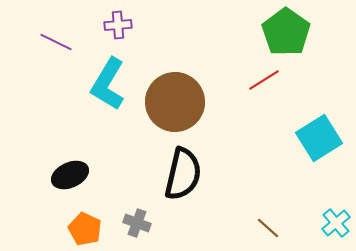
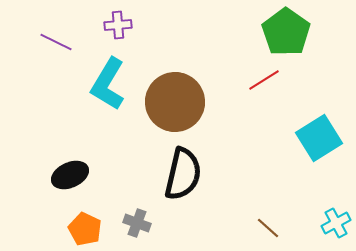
cyan cross: rotated 12 degrees clockwise
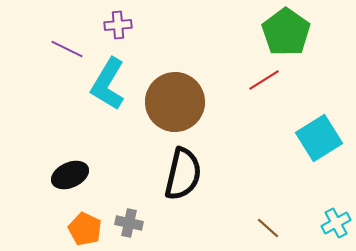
purple line: moved 11 px right, 7 px down
gray cross: moved 8 px left; rotated 8 degrees counterclockwise
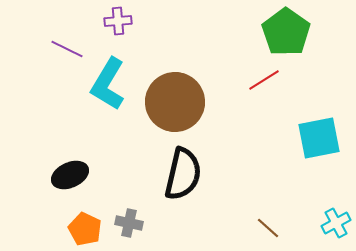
purple cross: moved 4 px up
cyan square: rotated 21 degrees clockwise
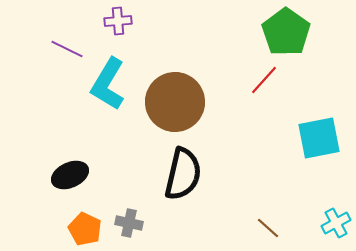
red line: rotated 16 degrees counterclockwise
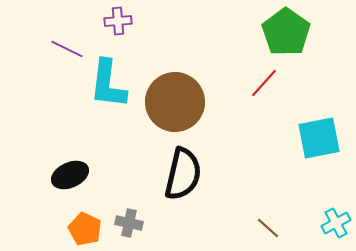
red line: moved 3 px down
cyan L-shape: rotated 24 degrees counterclockwise
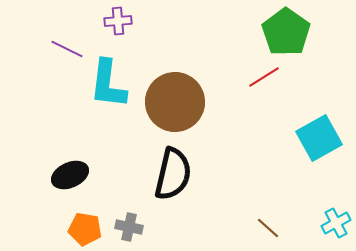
red line: moved 6 px up; rotated 16 degrees clockwise
cyan square: rotated 18 degrees counterclockwise
black semicircle: moved 10 px left
gray cross: moved 4 px down
orange pentagon: rotated 16 degrees counterclockwise
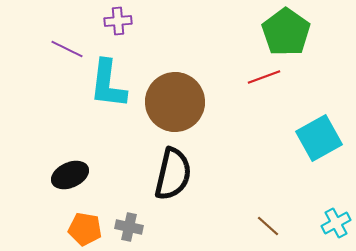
red line: rotated 12 degrees clockwise
brown line: moved 2 px up
